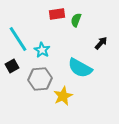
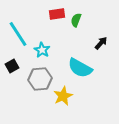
cyan line: moved 5 px up
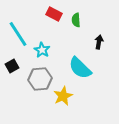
red rectangle: moved 3 px left; rotated 35 degrees clockwise
green semicircle: rotated 24 degrees counterclockwise
black arrow: moved 2 px left, 1 px up; rotated 32 degrees counterclockwise
cyan semicircle: rotated 15 degrees clockwise
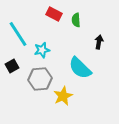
cyan star: rotated 28 degrees clockwise
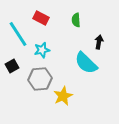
red rectangle: moved 13 px left, 4 px down
cyan semicircle: moved 6 px right, 5 px up
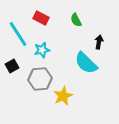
green semicircle: rotated 24 degrees counterclockwise
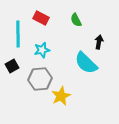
cyan line: rotated 32 degrees clockwise
yellow star: moved 2 px left
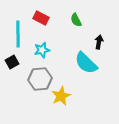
black square: moved 4 px up
